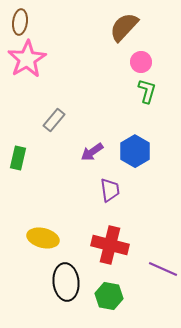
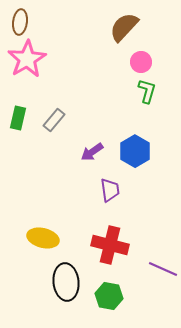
green rectangle: moved 40 px up
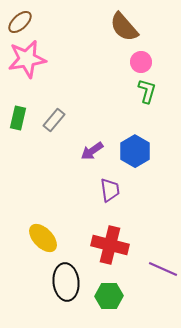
brown ellipse: rotated 40 degrees clockwise
brown semicircle: rotated 84 degrees counterclockwise
pink star: rotated 21 degrees clockwise
purple arrow: moved 1 px up
yellow ellipse: rotated 32 degrees clockwise
green hexagon: rotated 12 degrees counterclockwise
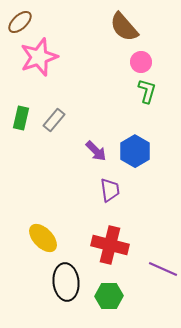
pink star: moved 12 px right, 2 px up; rotated 9 degrees counterclockwise
green rectangle: moved 3 px right
purple arrow: moved 4 px right; rotated 100 degrees counterclockwise
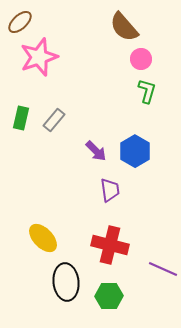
pink circle: moved 3 px up
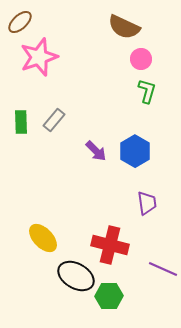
brown semicircle: rotated 24 degrees counterclockwise
green rectangle: moved 4 px down; rotated 15 degrees counterclockwise
purple trapezoid: moved 37 px right, 13 px down
black ellipse: moved 10 px right, 6 px up; rotated 54 degrees counterclockwise
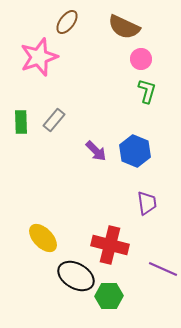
brown ellipse: moved 47 px right; rotated 10 degrees counterclockwise
blue hexagon: rotated 8 degrees counterclockwise
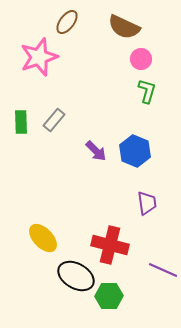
purple line: moved 1 px down
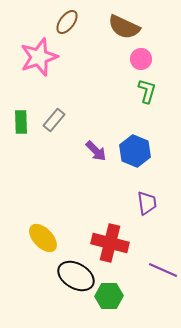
red cross: moved 2 px up
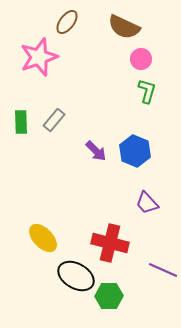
purple trapezoid: rotated 145 degrees clockwise
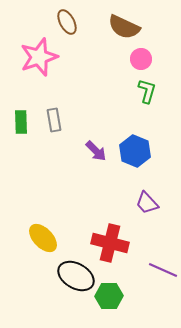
brown ellipse: rotated 65 degrees counterclockwise
gray rectangle: rotated 50 degrees counterclockwise
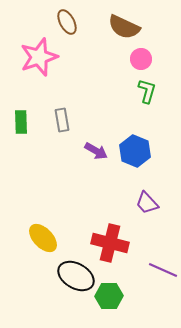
gray rectangle: moved 8 px right
purple arrow: rotated 15 degrees counterclockwise
